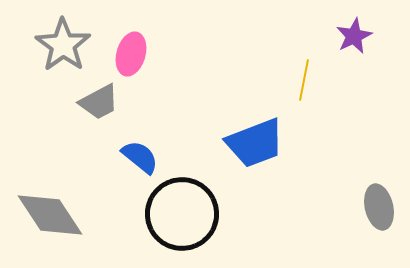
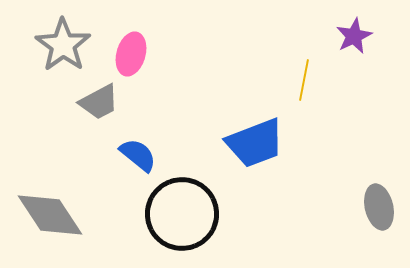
blue semicircle: moved 2 px left, 2 px up
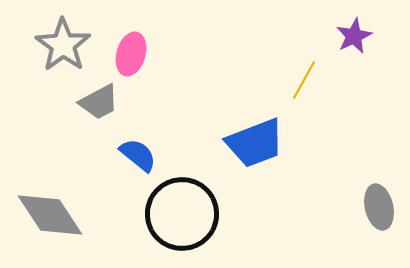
yellow line: rotated 18 degrees clockwise
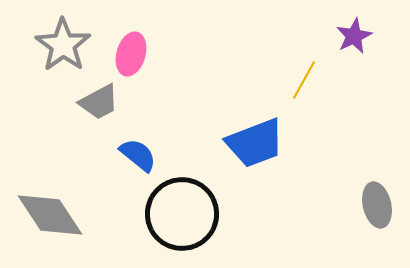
gray ellipse: moved 2 px left, 2 px up
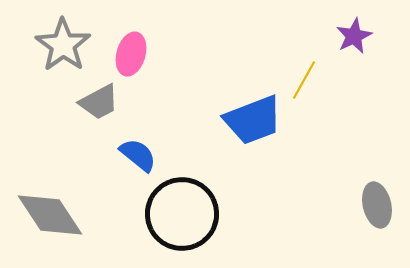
blue trapezoid: moved 2 px left, 23 px up
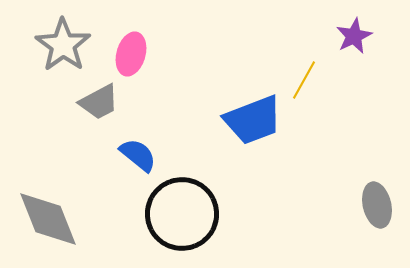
gray diamond: moved 2 px left, 4 px down; rotated 12 degrees clockwise
